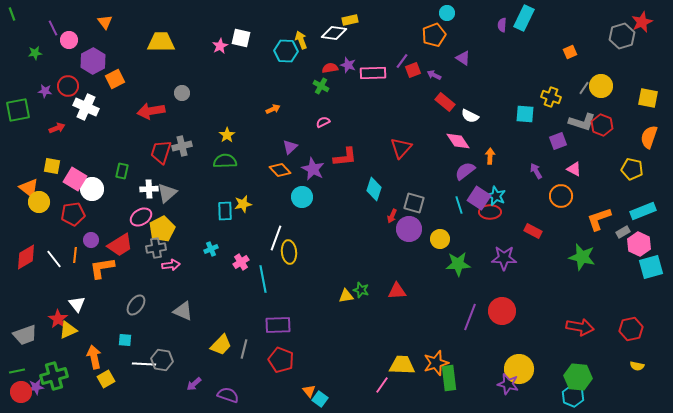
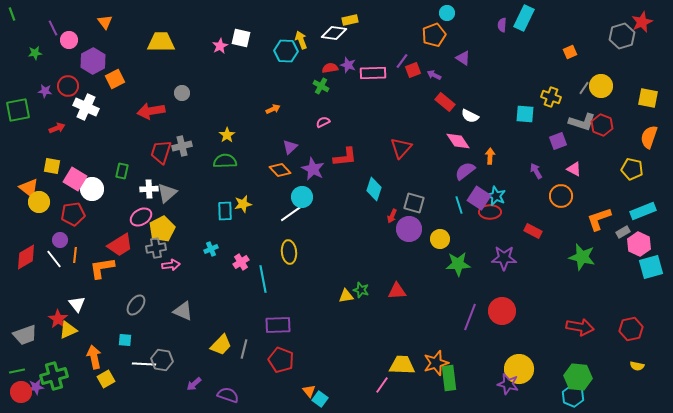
white line at (276, 238): moved 16 px right, 25 px up; rotated 35 degrees clockwise
purple circle at (91, 240): moved 31 px left
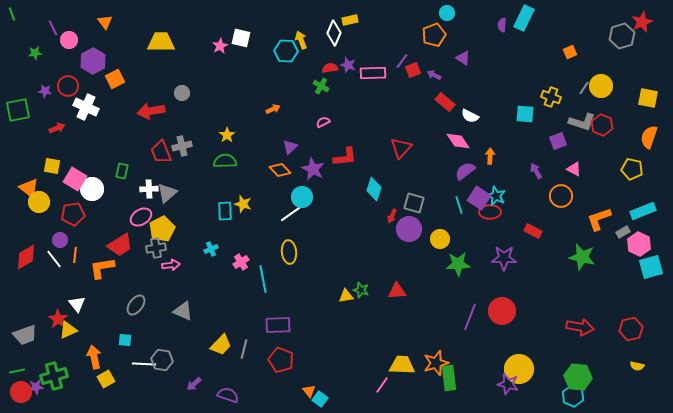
white diamond at (334, 33): rotated 75 degrees counterclockwise
red trapezoid at (161, 152): rotated 40 degrees counterclockwise
yellow star at (243, 204): rotated 30 degrees clockwise
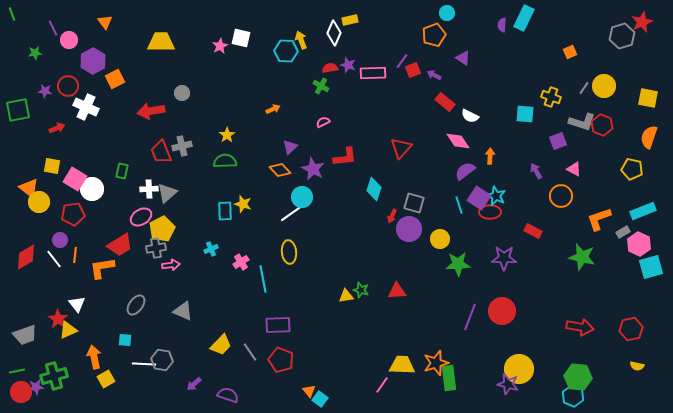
yellow circle at (601, 86): moved 3 px right
gray line at (244, 349): moved 6 px right, 3 px down; rotated 48 degrees counterclockwise
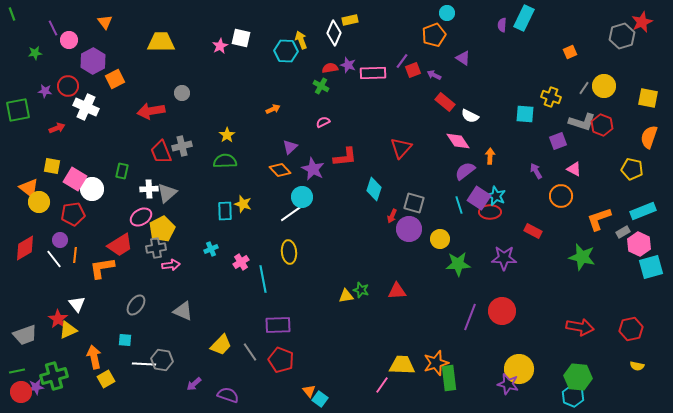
red diamond at (26, 257): moved 1 px left, 9 px up
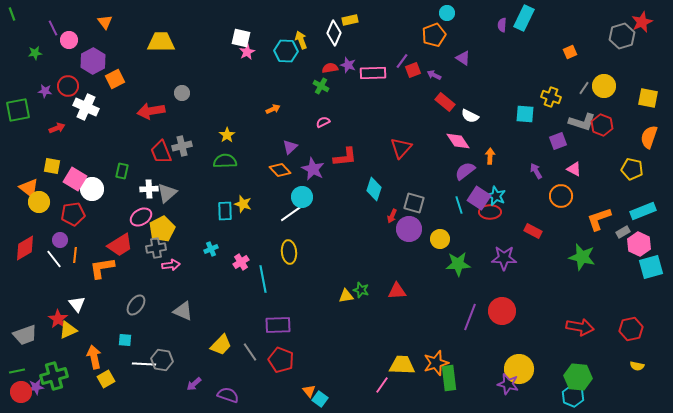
pink star at (220, 46): moved 27 px right, 6 px down
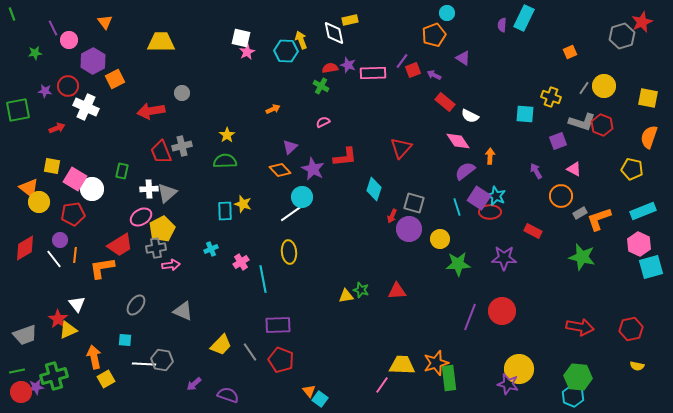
white diamond at (334, 33): rotated 35 degrees counterclockwise
cyan line at (459, 205): moved 2 px left, 2 px down
gray rectangle at (623, 232): moved 43 px left, 19 px up
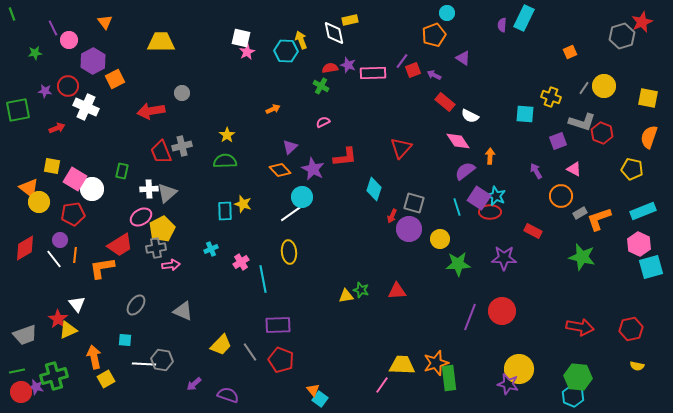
red hexagon at (602, 125): moved 8 px down
purple star at (36, 387): rotated 21 degrees clockwise
orange triangle at (309, 391): moved 4 px right, 1 px up
